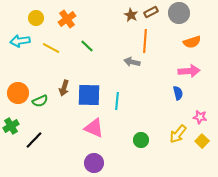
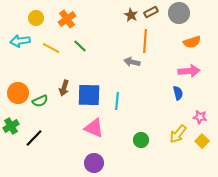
green line: moved 7 px left
black line: moved 2 px up
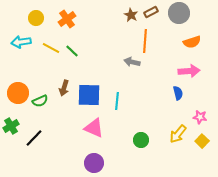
cyan arrow: moved 1 px right, 1 px down
green line: moved 8 px left, 5 px down
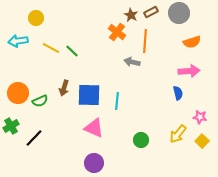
orange cross: moved 50 px right, 13 px down; rotated 18 degrees counterclockwise
cyan arrow: moved 3 px left, 1 px up
